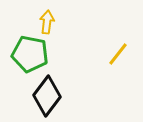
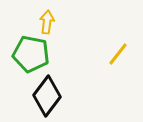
green pentagon: moved 1 px right
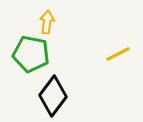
yellow line: rotated 25 degrees clockwise
black diamond: moved 6 px right
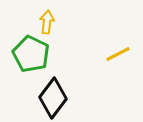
green pentagon: rotated 15 degrees clockwise
black diamond: moved 2 px down
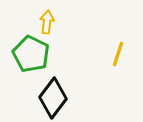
yellow line: rotated 45 degrees counterclockwise
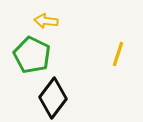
yellow arrow: moved 1 px left, 1 px up; rotated 90 degrees counterclockwise
green pentagon: moved 1 px right, 1 px down
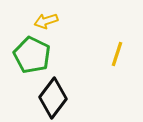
yellow arrow: rotated 25 degrees counterclockwise
yellow line: moved 1 px left
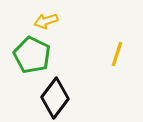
black diamond: moved 2 px right
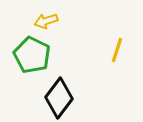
yellow line: moved 4 px up
black diamond: moved 4 px right
